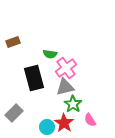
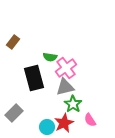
brown rectangle: rotated 32 degrees counterclockwise
green semicircle: moved 3 px down
red star: rotated 12 degrees clockwise
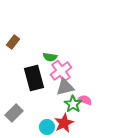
pink cross: moved 5 px left, 3 px down
pink semicircle: moved 5 px left, 20 px up; rotated 144 degrees clockwise
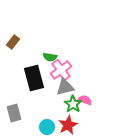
pink cross: moved 1 px up
gray rectangle: rotated 60 degrees counterclockwise
red star: moved 4 px right, 2 px down
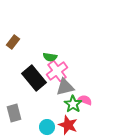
pink cross: moved 4 px left, 1 px down
black rectangle: rotated 25 degrees counterclockwise
red star: rotated 24 degrees counterclockwise
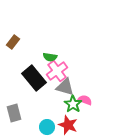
gray triangle: rotated 30 degrees clockwise
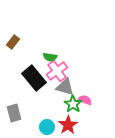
red star: rotated 18 degrees clockwise
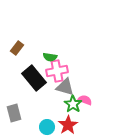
brown rectangle: moved 4 px right, 6 px down
pink cross: rotated 25 degrees clockwise
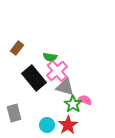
pink cross: rotated 30 degrees counterclockwise
cyan circle: moved 2 px up
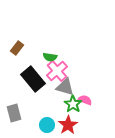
black rectangle: moved 1 px left, 1 px down
